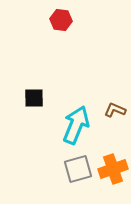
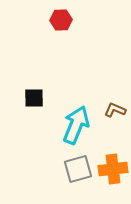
red hexagon: rotated 10 degrees counterclockwise
orange cross: rotated 12 degrees clockwise
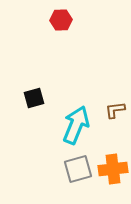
black square: rotated 15 degrees counterclockwise
brown L-shape: rotated 30 degrees counterclockwise
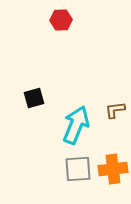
gray square: rotated 12 degrees clockwise
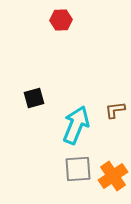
orange cross: moved 7 px down; rotated 28 degrees counterclockwise
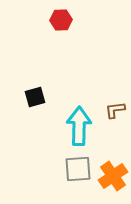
black square: moved 1 px right, 1 px up
cyan arrow: moved 3 px right, 1 px down; rotated 21 degrees counterclockwise
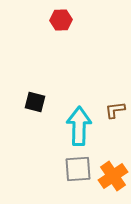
black square: moved 5 px down; rotated 30 degrees clockwise
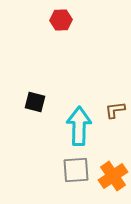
gray square: moved 2 px left, 1 px down
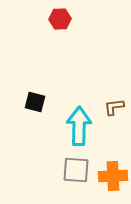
red hexagon: moved 1 px left, 1 px up
brown L-shape: moved 1 px left, 3 px up
gray square: rotated 8 degrees clockwise
orange cross: rotated 32 degrees clockwise
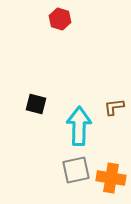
red hexagon: rotated 20 degrees clockwise
black square: moved 1 px right, 2 px down
gray square: rotated 16 degrees counterclockwise
orange cross: moved 2 px left, 2 px down; rotated 12 degrees clockwise
